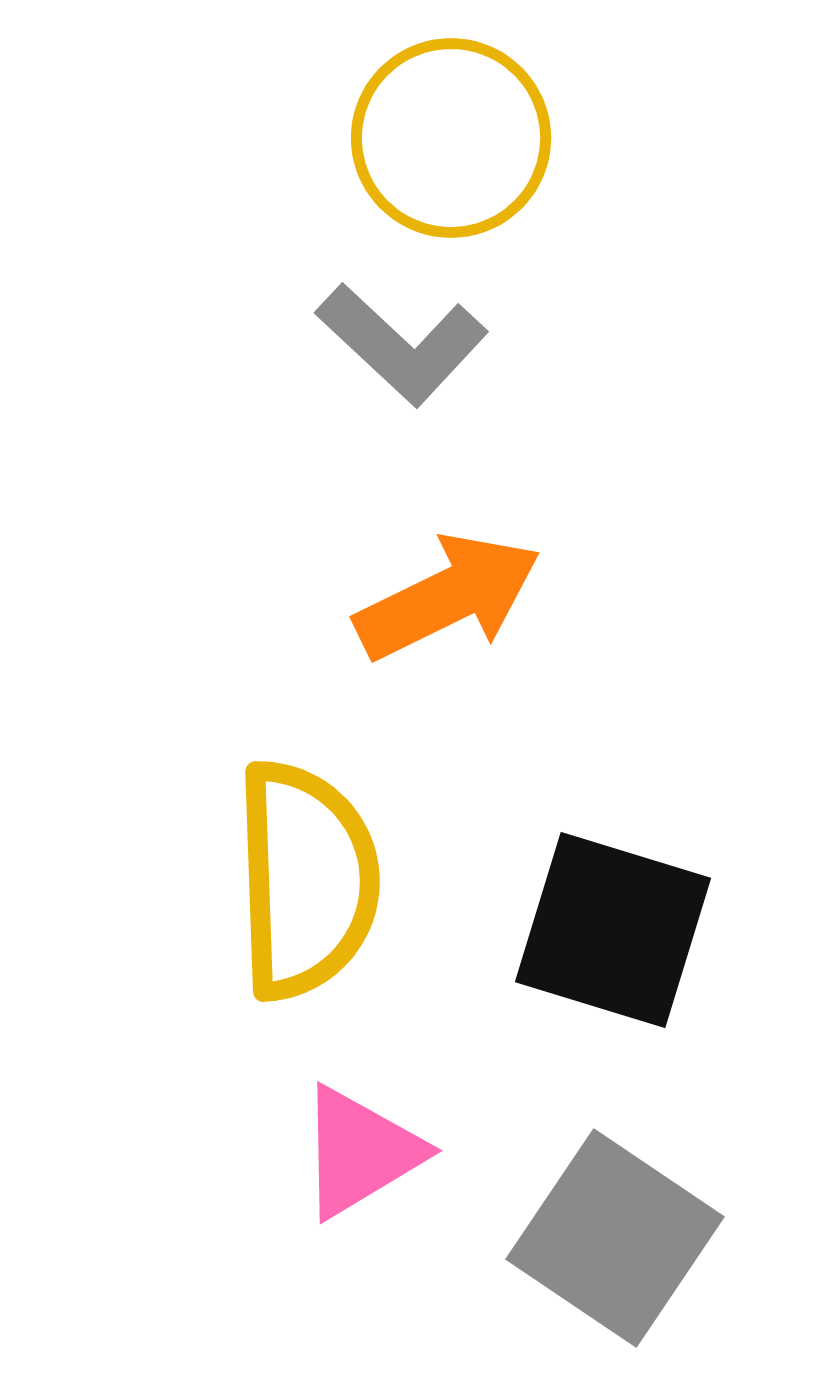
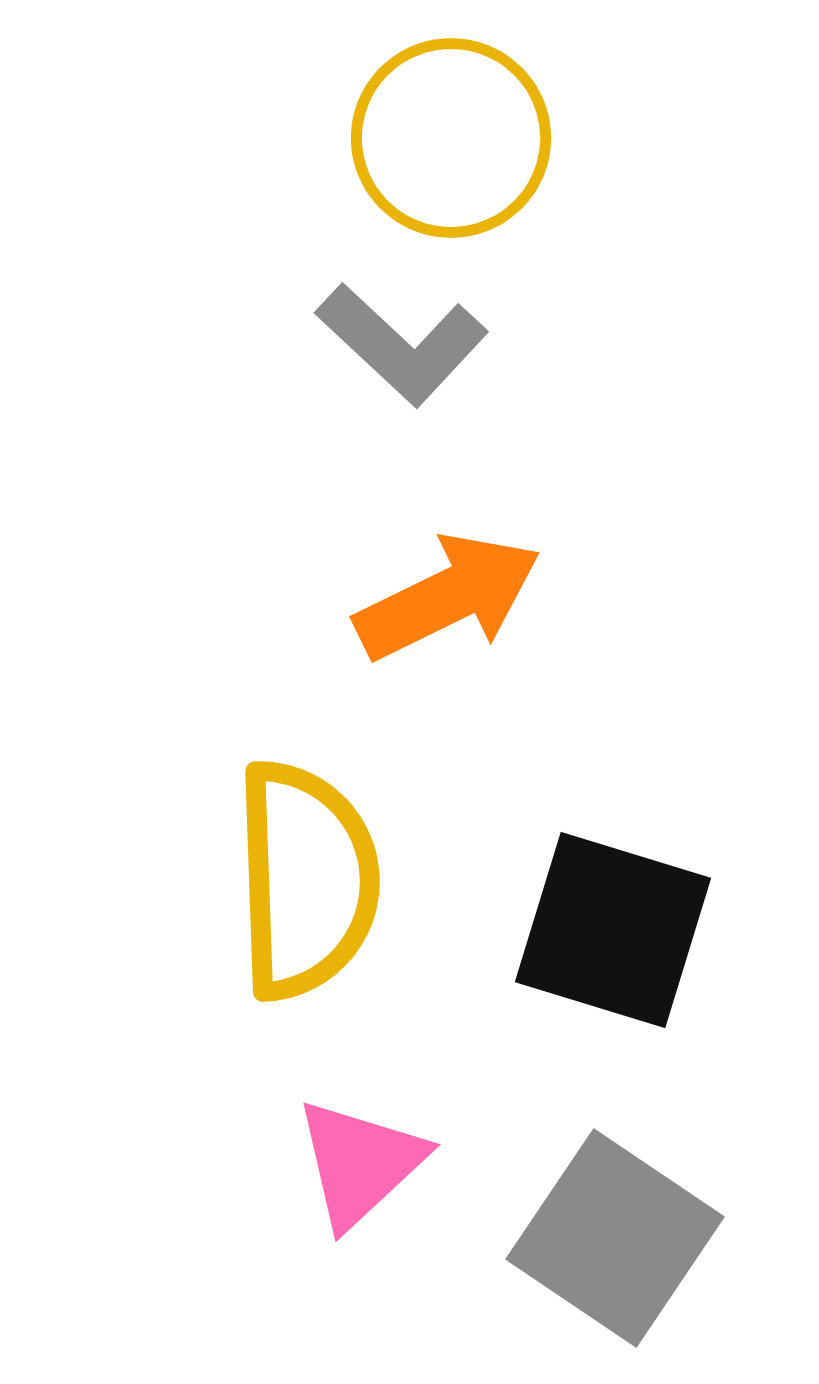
pink triangle: moved 11 px down; rotated 12 degrees counterclockwise
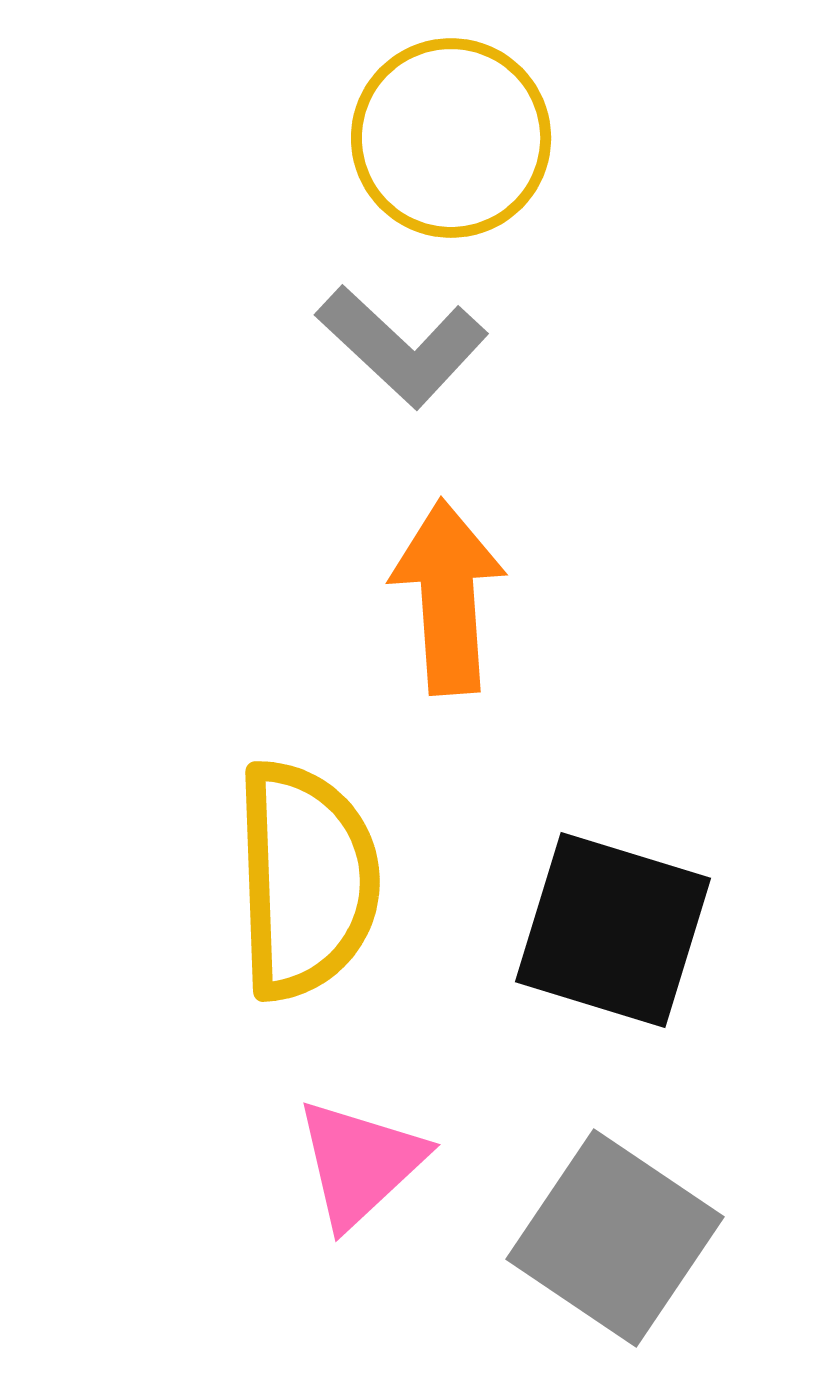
gray L-shape: moved 2 px down
orange arrow: rotated 68 degrees counterclockwise
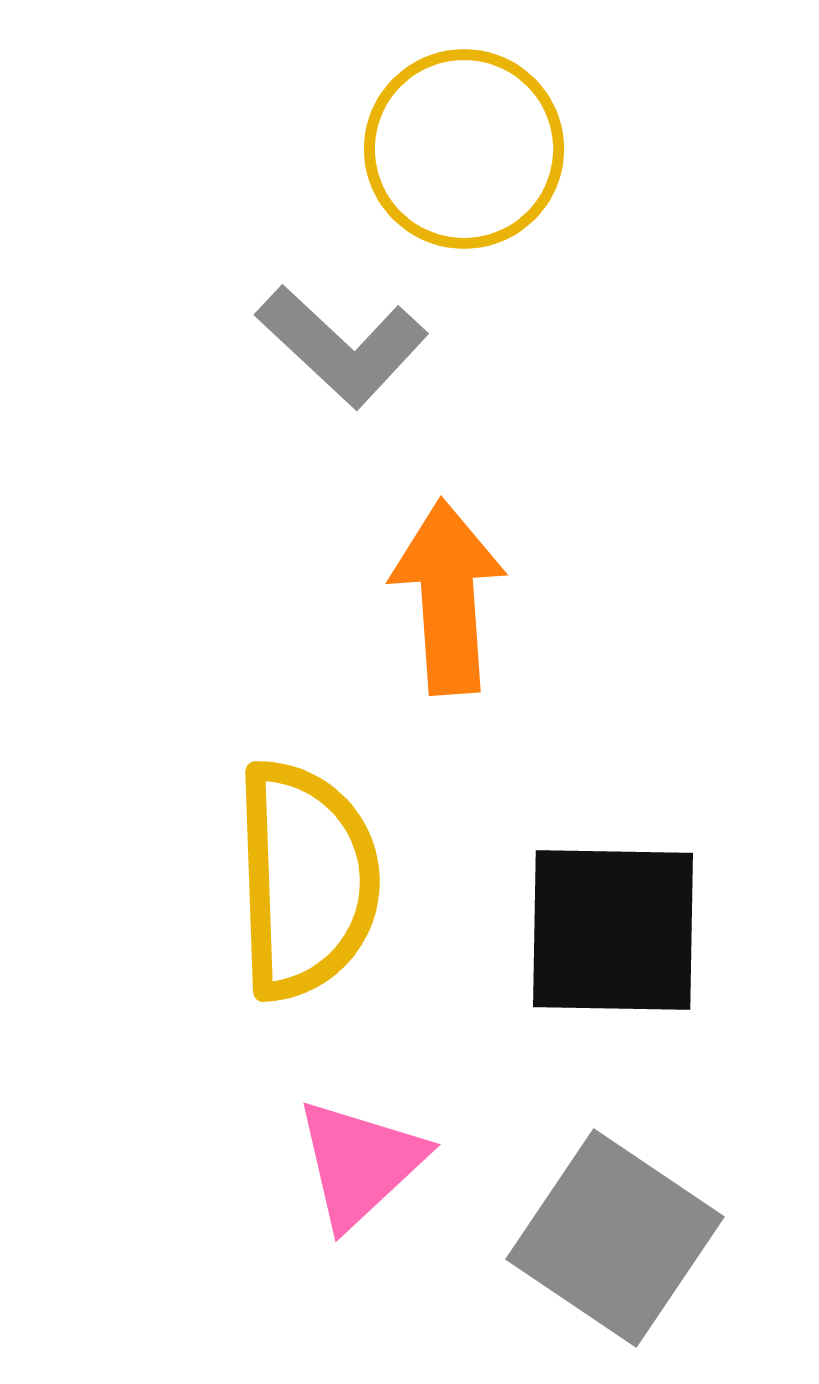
yellow circle: moved 13 px right, 11 px down
gray L-shape: moved 60 px left
black square: rotated 16 degrees counterclockwise
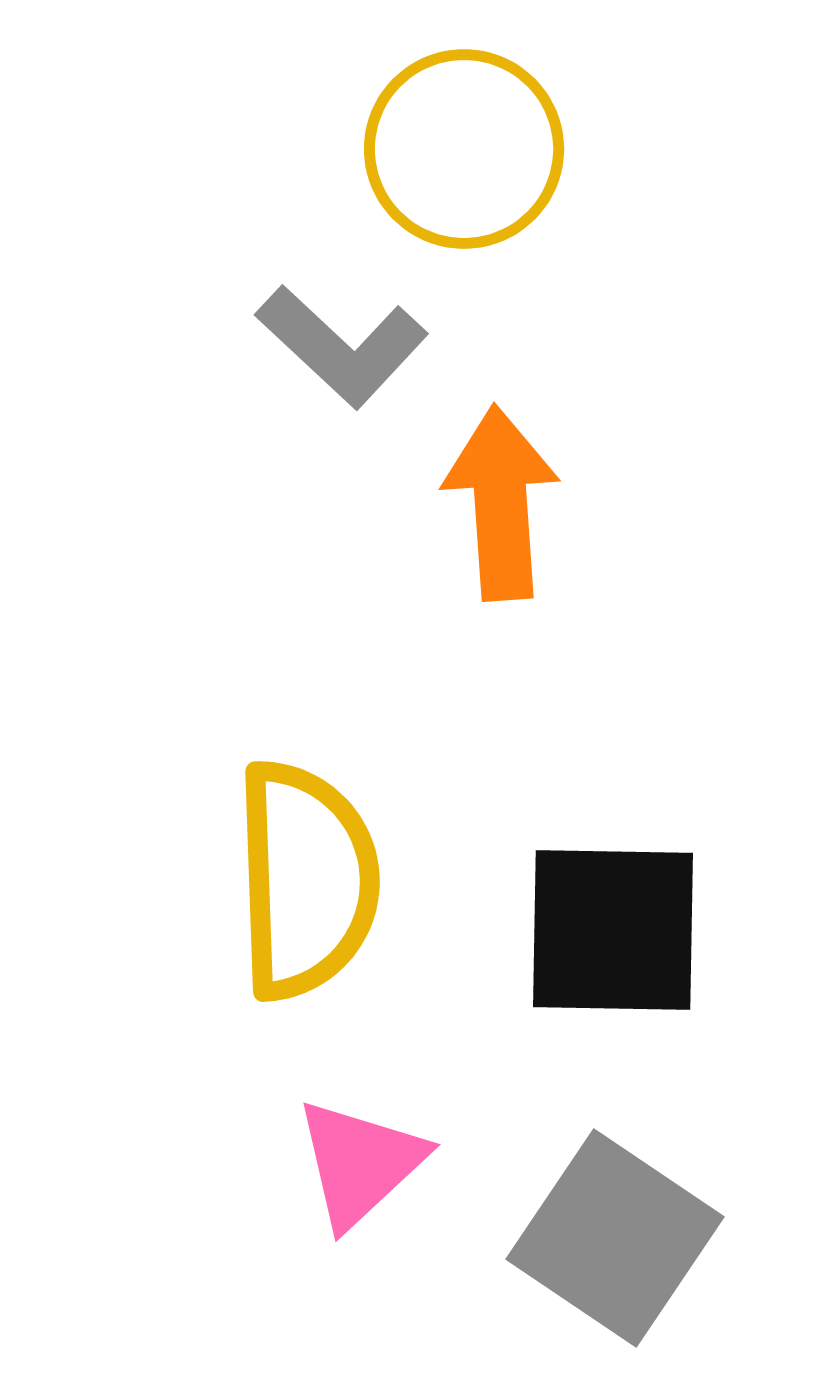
orange arrow: moved 53 px right, 94 px up
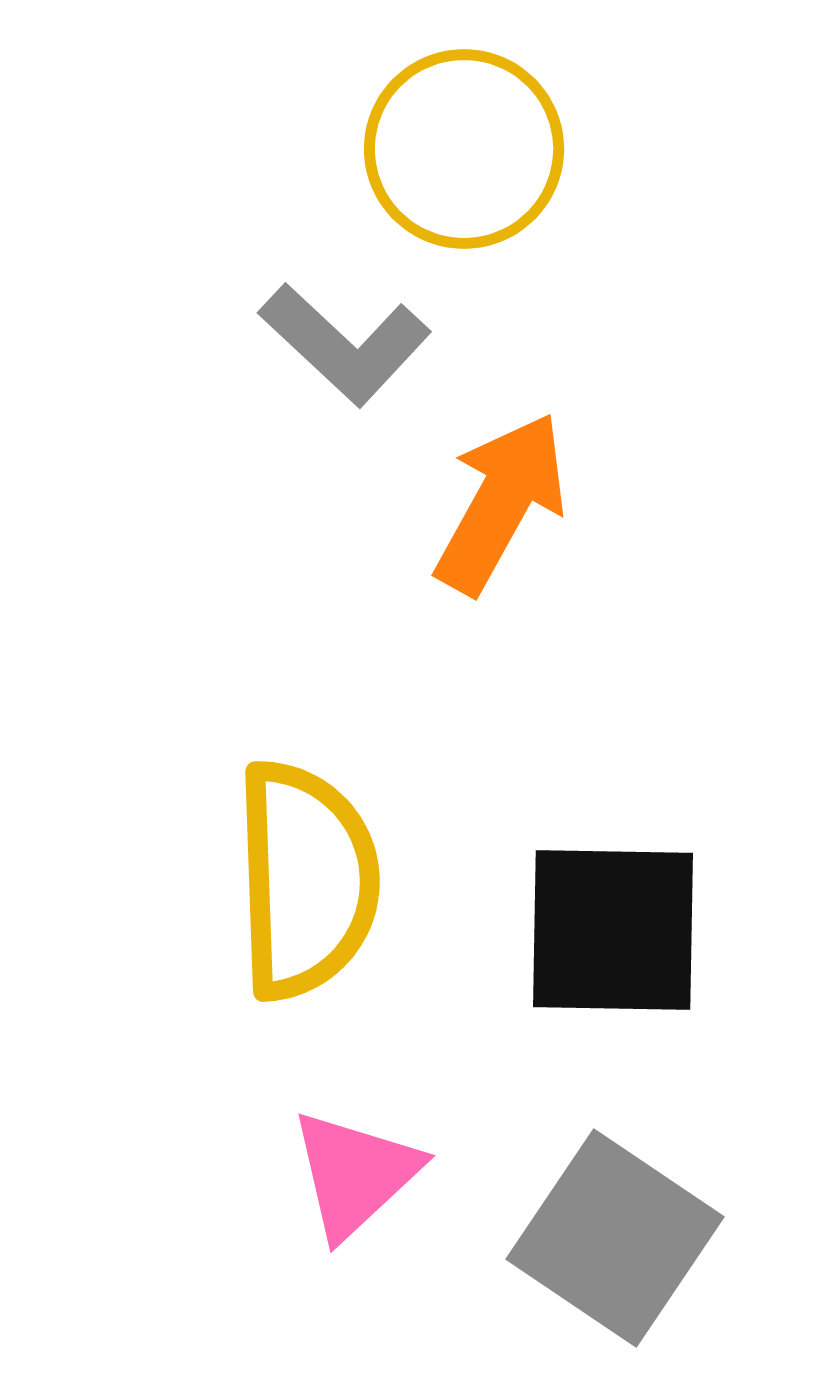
gray L-shape: moved 3 px right, 2 px up
orange arrow: rotated 33 degrees clockwise
pink triangle: moved 5 px left, 11 px down
